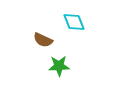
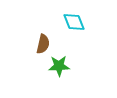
brown semicircle: moved 4 px down; rotated 102 degrees counterclockwise
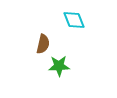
cyan diamond: moved 2 px up
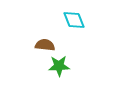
brown semicircle: moved 2 px right, 1 px down; rotated 96 degrees counterclockwise
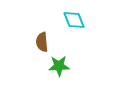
brown semicircle: moved 3 px left, 3 px up; rotated 102 degrees counterclockwise
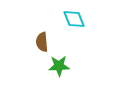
cyan diamond: moved 1 px up
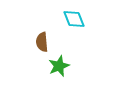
green star: rotated 20 degrees counterclockwise
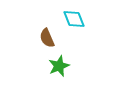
brown semicircle: moved 5 px right, 4 px up; rotated 18 degrees counterclockwise
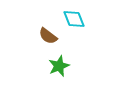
brown semicircle: moved 1 px right, 2 px up; rotated 30 degrees counterclockwise
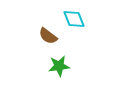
green star: rotated 15 degrees clockwise
